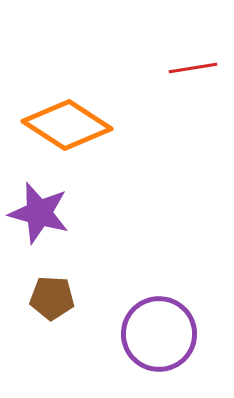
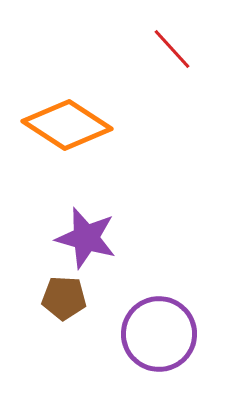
red line: moved 21 px left, 19 px up; rotated 57 degrees clockwise
purple star: moved 47 px right, 25 px down
brown pentagon: moved 12 px right
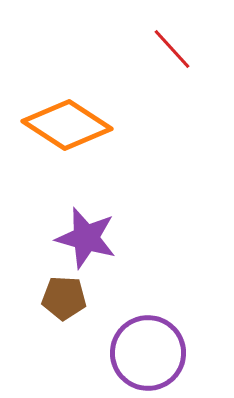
purple circle: moved 11 px left, 19 px down
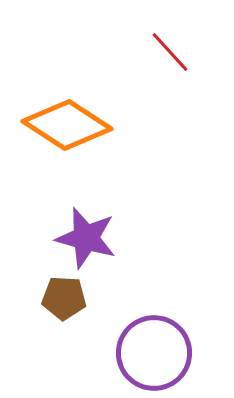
red line: moved 2 px left, 3 px down
purple circle: moved 6 px right
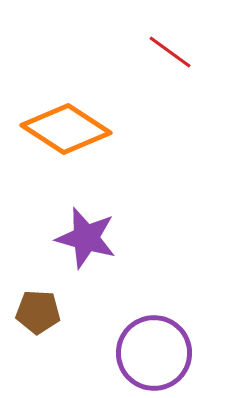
red line: rotated 12 degrees counterclockwise
orange diamond: moved 1 px left, 4 px down
brown pentagon: moved 26 px left, 14 px down
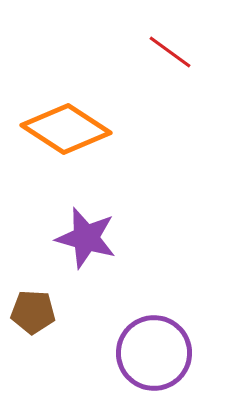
brown pentagon: moved 5 px left
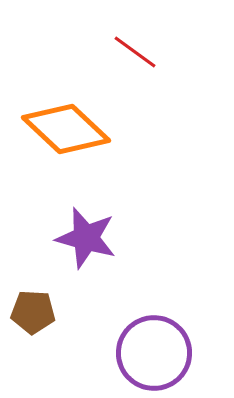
red line: moved 35 px left
orange diamond: rotated 10 degrees clockwise
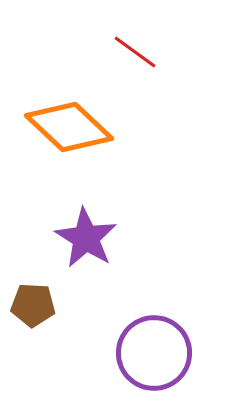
orange diamond: moved 3 px right, 2 px up
purple star: rotated 16 degrees clockwise
brown pentagon: moved 7 px up
